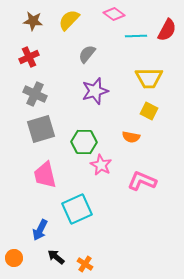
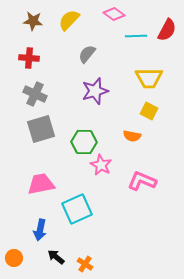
red cross: moved 1 px down; rotated 30 degrees clockwise
orange semicircle: moved 1 px right, 1 px up
pink trapezoid: moved 4 px left, 9 px down; rotated 92 degrees clockwise
blue arrow: rotated 15 degrees counterclockwise
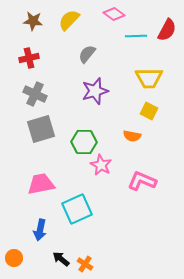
red cross: rotated 18 degrees counterclockwise
black arrow: moved 5 px right, 2 px down
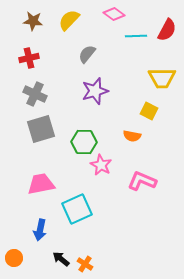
yellow trapezoid: moved 13 px right
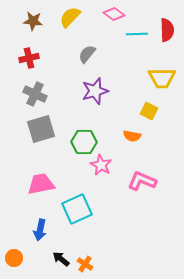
yellow semicircle: moved 1 px right, 3 px up
red semicircle: rotated 30 degrees counterclockwise
cyan line: moved 1 px right, 2 px up
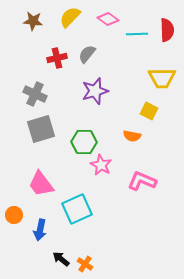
pink diamond: moved 6 px left, 5 px down
red cross: moved 28 px right
pink trapezoid: rotated 116 degrees counterclockwise
orange circle: moved 43 px up
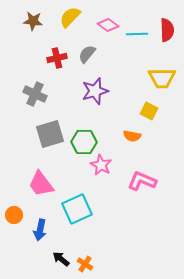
pink diamond: moved 6 px down
gray square: moved 9 px right, 5 px down
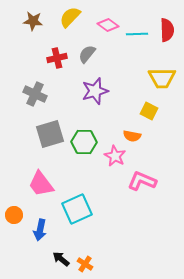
pink star: moved 14 px right, 9 px up
